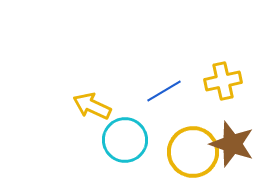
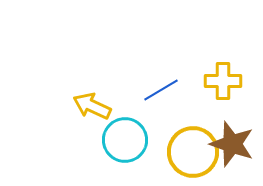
yellow cross: rotated 12 degrees clockwise
blue line: moved 3 px left, 1 px up
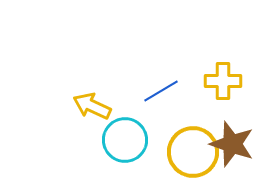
blue line: moved 1 px down
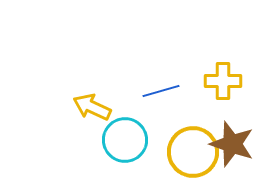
blue line: rotated 15 degrees clockwise
yellow arrow: moved 1 px down
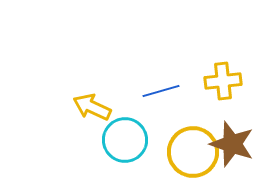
yellow cross: rotated 6 degrees counterclockwise
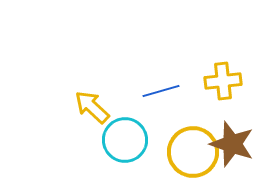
yellow arrow: rotated 18 degrees clockwise
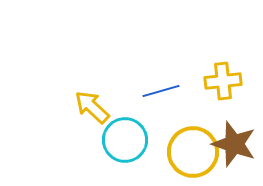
brown star: moved 2 px right
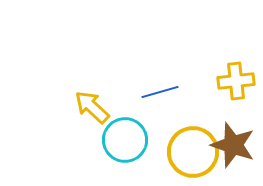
yellow cross: moved 13 px right
blue line: moved 1 px left, 1 px down
brown star: moved 1 px left, 1 px down
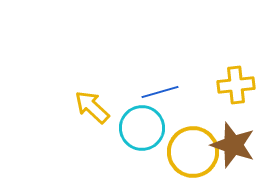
yellow cross: moved 4 px down
cyan circle: moved 17 px right, 12 px up
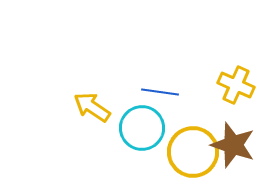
yellow cross: rotated 30 degrees clockwise
blue line: rotated 24 degrees clockwise
yellow arrow: rotated 9 degrees counterclockwise
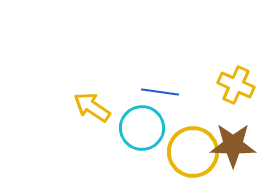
brown star: rotated 18 degrees counterclockwise
